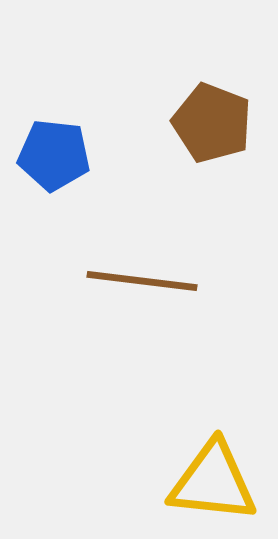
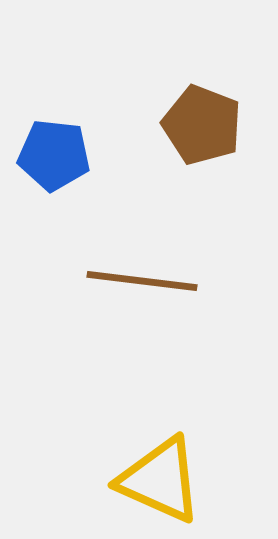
brown pentagon: moved 10 px left, 2 px down
yellow triangle: moved 53 px left, 2 px up; rotated 18 degrees clockwise
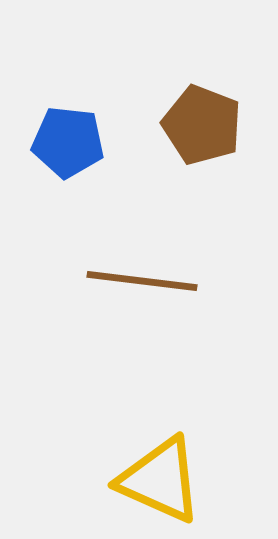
blue pentagon: moved 14 px right, 13 px up
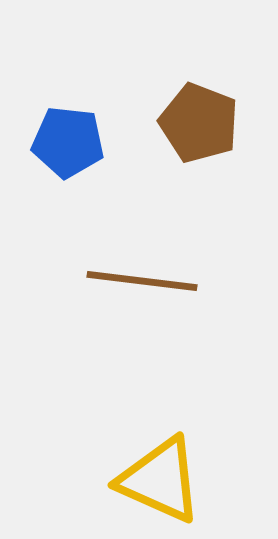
brown pentagon: moved 3 px left, 2 px up
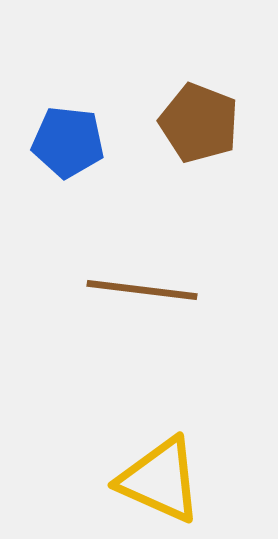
brown line: moved 9 px down
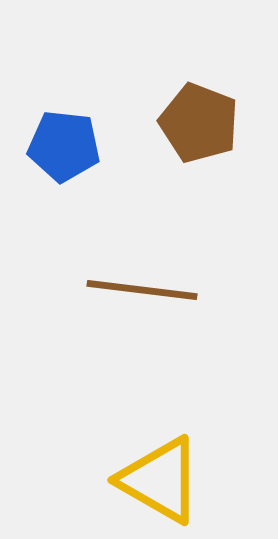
blue pentagon: moved 4 px left, 4 px down
yellow triangle: rotated 6 degrees clockwise
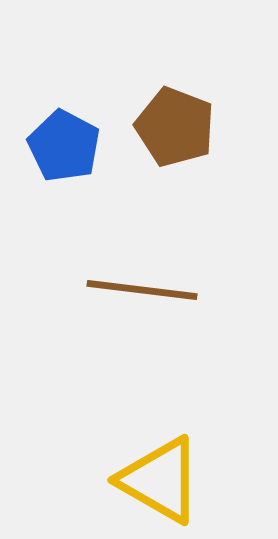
brown pentagon: moved 24 px left, 4 px down
blue pentagon: rotated 22 degrees clockwise
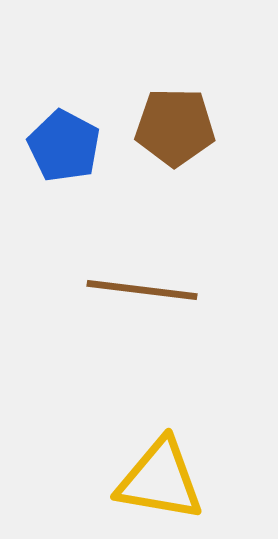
brown pentagon: rotated 20 degrees counterclockwise
yellow triangle: rotated 20 degrees counterclockwise
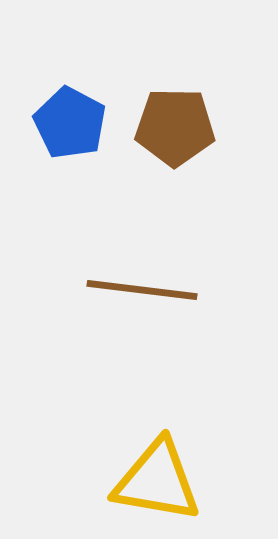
blue pentagon: moved 6 px right, 23 px up
yellow triangle: moved 3 px left, 1 px down
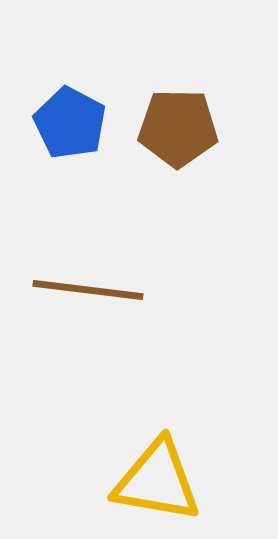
brown pentagon: moved 3 px right, 1 px down
brown line: moved 54 px left
